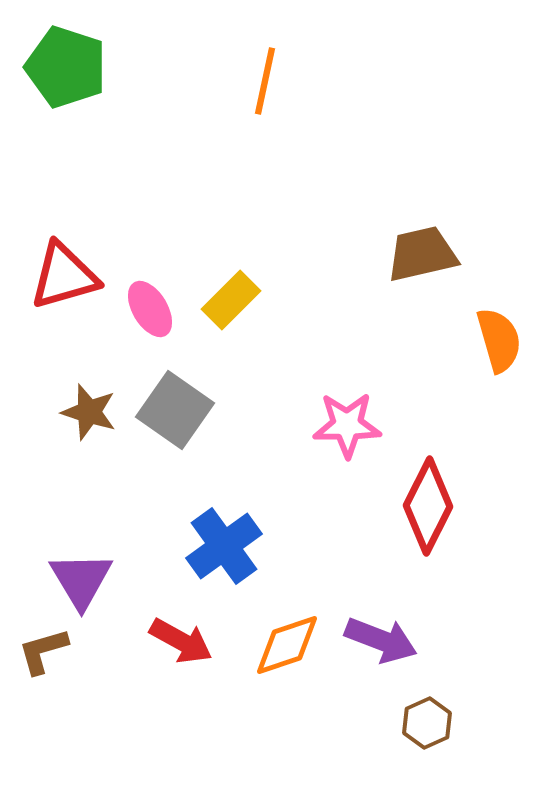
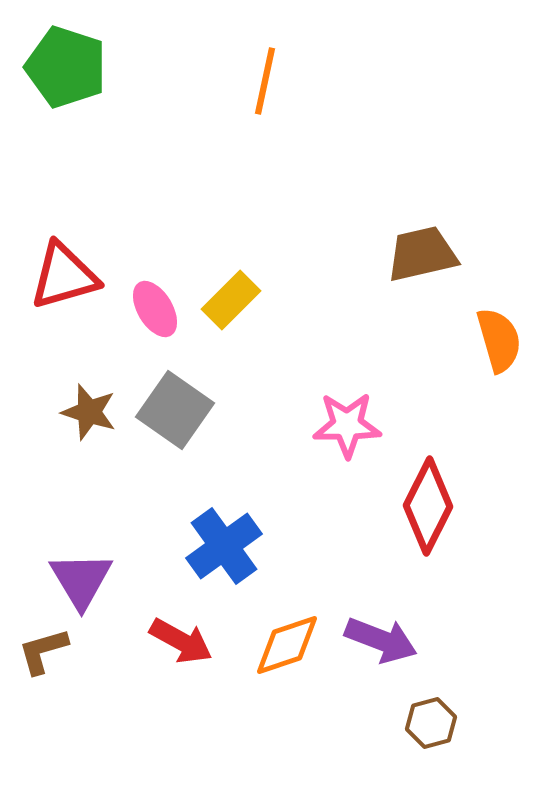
pink ellipse: moved 5 px right
brown hexagon: moved 4 px right; rotated 9 degrees clockwise
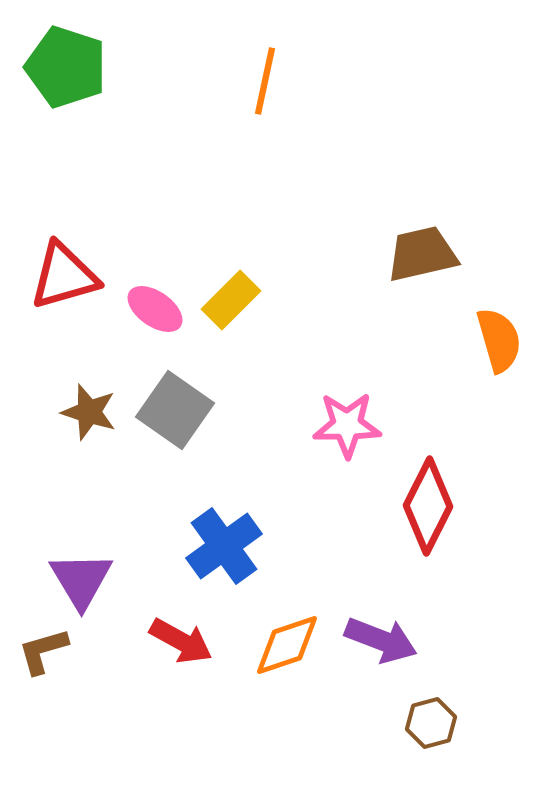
pink ellipse: rotated 24 degrees counterclockwise
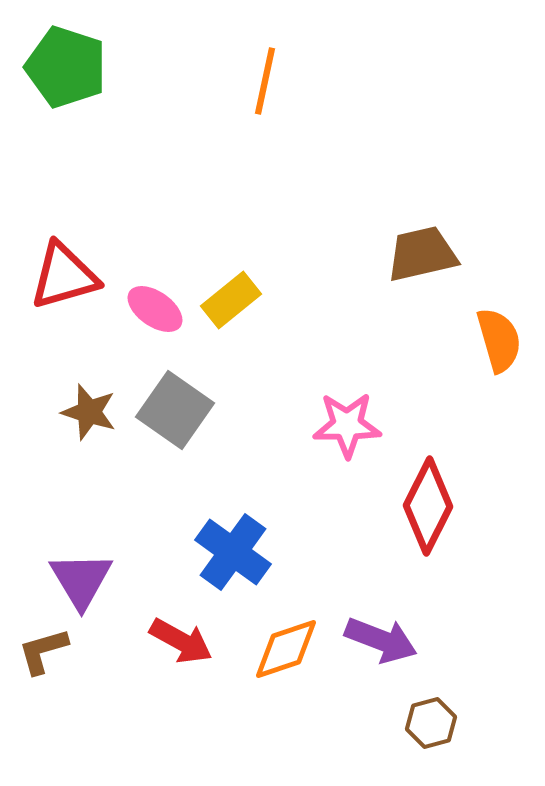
yellow rectangle: rotated 6 degrees clockwise
blue cross: moved 9 px right, 6 px down; rotated 18 degrees counterclockwise
orange diamond: moved 1 px left, 4 px down
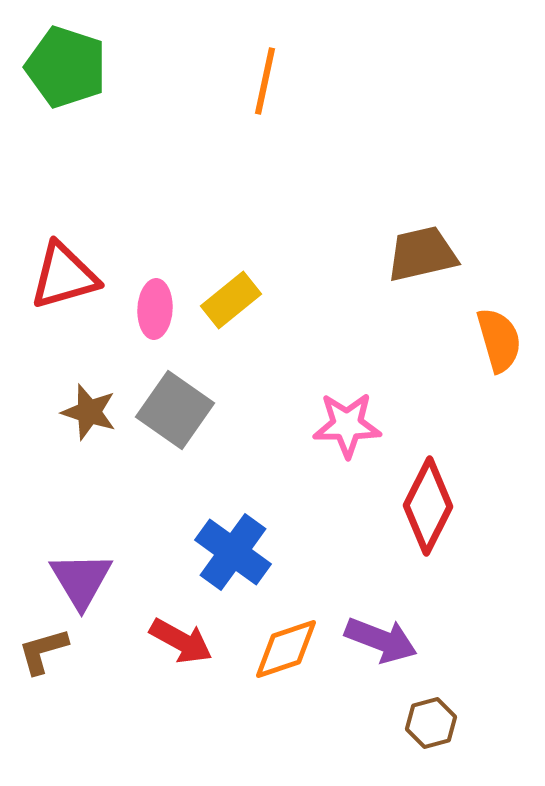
pink ellipse: rotated 58 degrees clockwise
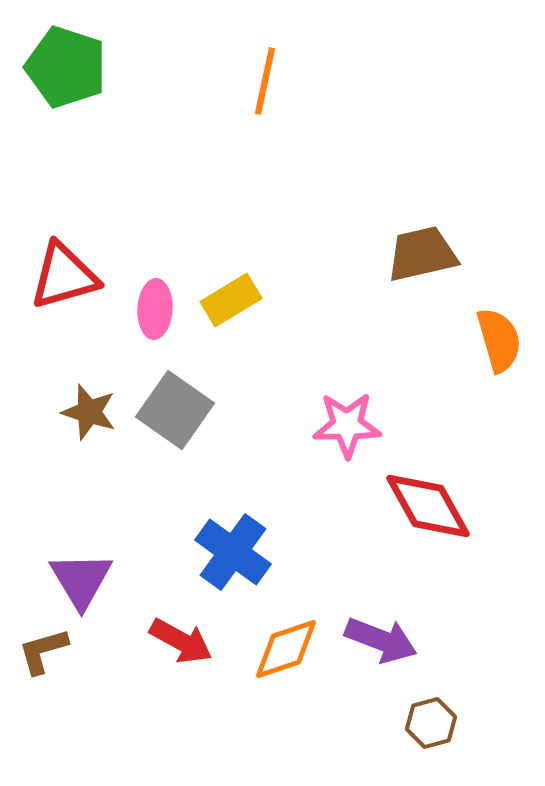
yellow rectangle: rotated 8 degrees clockwise
red diamond: rotated 56 degrees counterclockwise
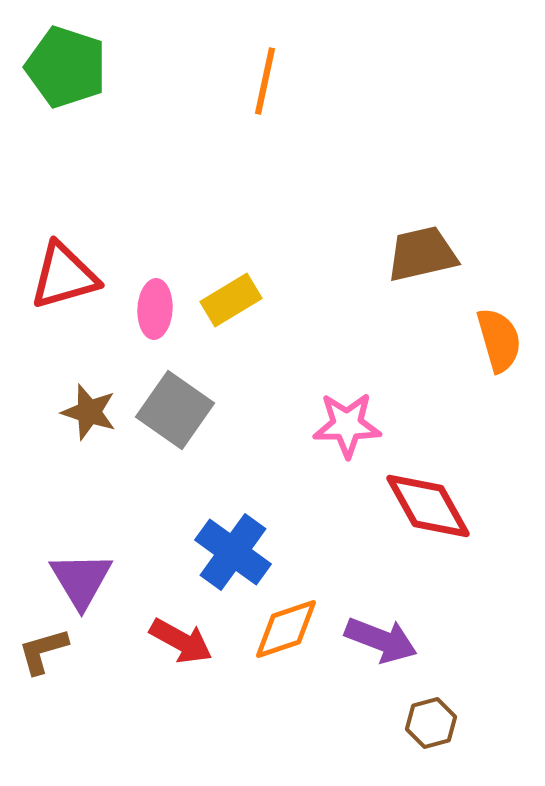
orange diamond: moved 20 px up
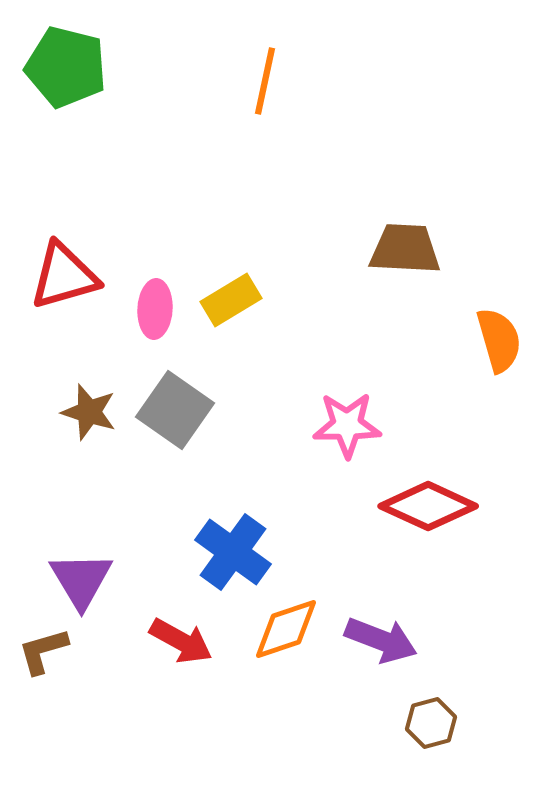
green pentagon: rotated 4 degrees counterclockwise
brown trapezoid: moved 17 px left, 5 px up; rotated 16 degrees clockwise
red diamond: rotated 36 degrees counterclockwise
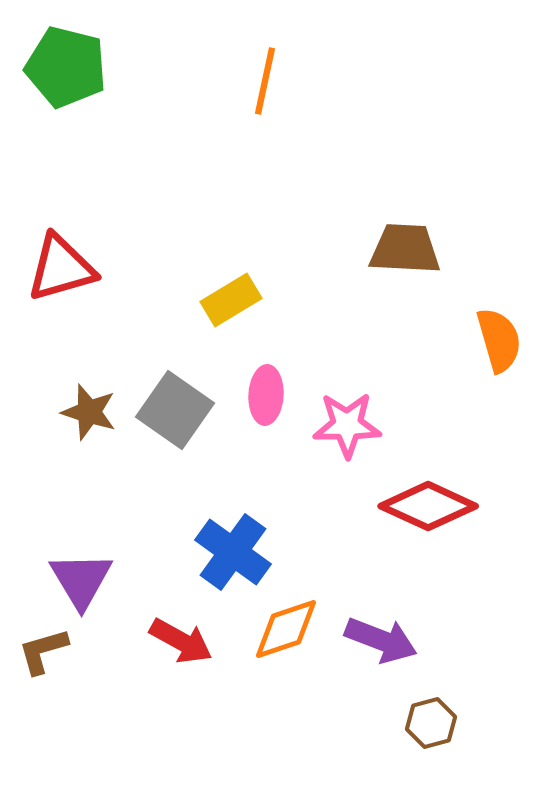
red triangle: moved 3 px left, 8 px up
pink ellipse: moved 111 px right, 86 px down
